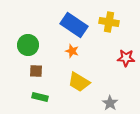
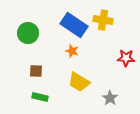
yellow cross: moved 6 px left, 2 px up
green circle: moved 12 px up
gray star: moved 5 px up
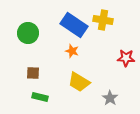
brown square: moved 3 px left, 2 px down
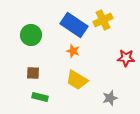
yellow cross: rotated 36 degrees counterclockwise
green circle: moved 3 px right, 2 px down
orange star: moved 1 px right
yellow trapezoid: moved 2 px left, 2 px up
gray star: rotated 21 degrees clockwise
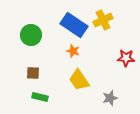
yellow trapezoid: moved 2 px right; rotated 25 degrees clockwise
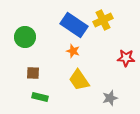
green circle: moved 6 px left, 2 px down
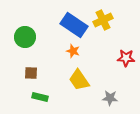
brown square: moved 2 px left
gray star: rotated 21 degrees clockwise
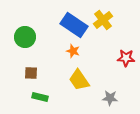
yellow cross: rotated 12 degrees counterclockwise
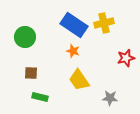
yellow cross: moved 1 px right, 3 px down; rotated 24 degrees clockwise
red star: rotated 18 degrees counterclockwise
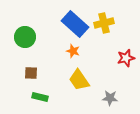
blue rectangle: moved 1 px right, 1 px up; rotated 8 degrees clockwise
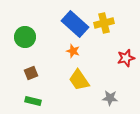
brown square: rotated 24 degrees counterclockwise
green rectangle: moved 7 px left, 4 px down
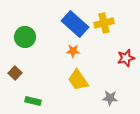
orange star: rotated 16 degrees counterclockwise
brown square: moved 16 px left; rotated 24 degrees counterclockwise
yellow trapezoid: moved 1 px left
